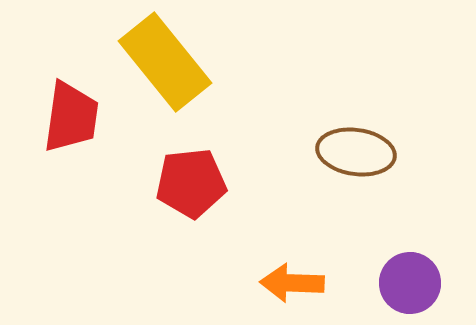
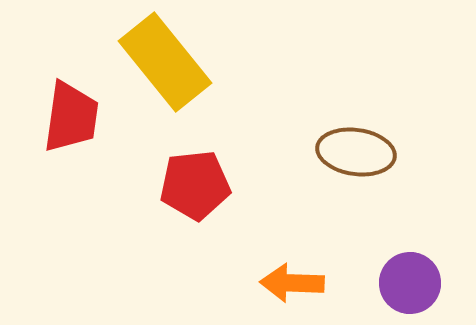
red pentagon: moved 4 px right, 2 px down
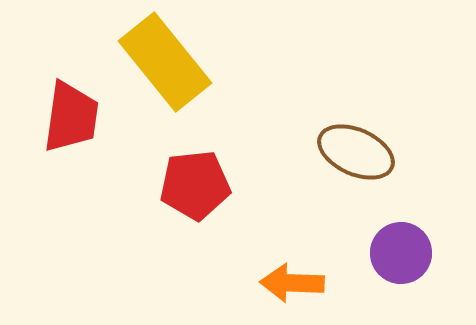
brown ellipse: rotated 16 degrees clockwise
purple circle: moved 9 px left, 30 px up
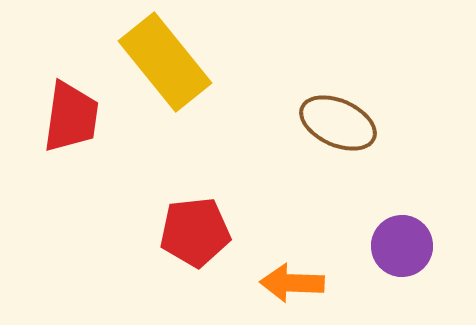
brown ellipse: moved 18 px left, 29 px up
red pentagon: moved 47 px down
purple circle: moved 1 px right, 7 px up
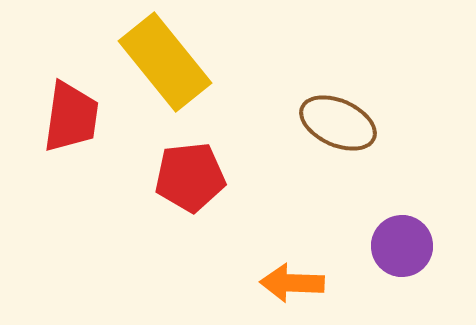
red pentagon: moved 5 px left, 55 px up
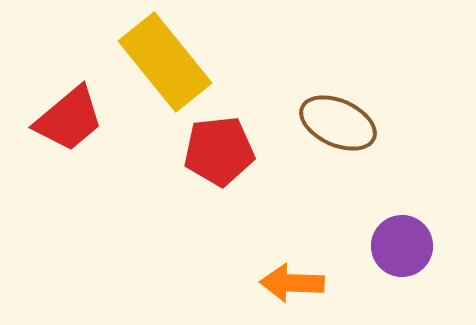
red trapezoid: moved 2 px left, 2 px down; rotated 42 degrees clockwise
red pentagon: moved 29 px right, 26 px up
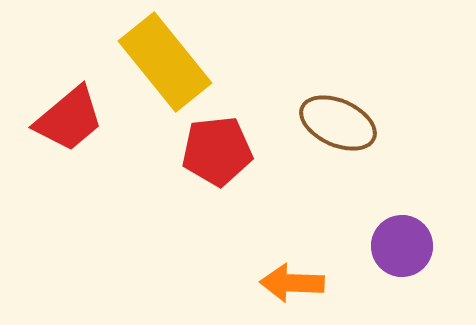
red pentagon: moved 2 px left
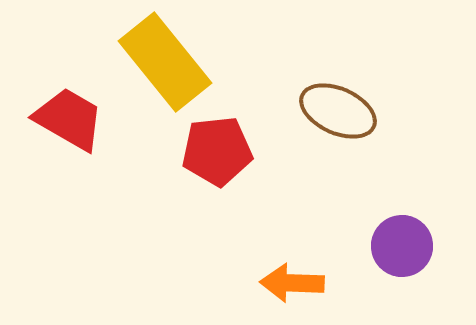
red trapezoid: rotated 110 degrees counterclockwise
brown ellipse: moved 12 px up
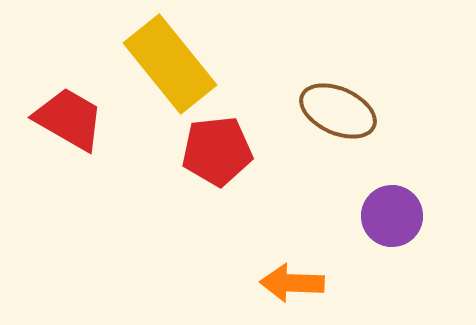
yellow rectangle: moved 5 px right, 2 px down
purple circle: moved 10 px left, 30 px up
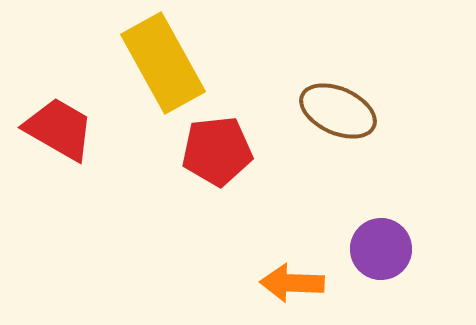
yellow rectangle: moved 7 px left, 1 px up; rotated 10 degrees clockwise
red trapezoid: moved 10 px left, 10 px down
purple circle: moved 11 px left, 33 px down
